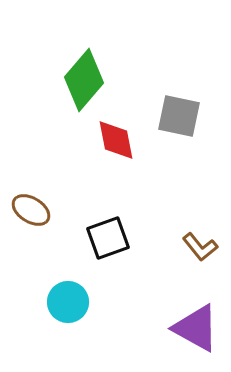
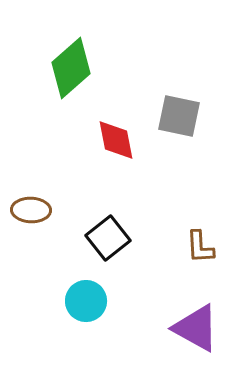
green diamond: moved 13 px left, 12 px up; rotated 8 degrees clockwise
brown ellipse: rotated 30 degrees counterclockwise
black square: rotated 18 degrees counterclockwise
brown L-shape: rotated 36 degrees clockwise
cyan circle: moved 18 px right, 1 px up
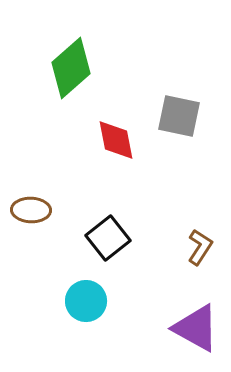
brown L-shape: rotated 144 degrees counterclockwise
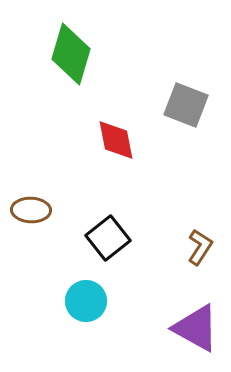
green diamond: moved 14 px up; rotated 32 degrees counterclockwise
gray square: moved 7 px right, 11 px up; rotated 9 degrees clockwise
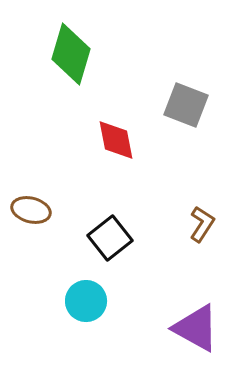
brown ellipse: rotated 12 degrees clockwise
black square: moved 2 px right
brown L-shape: moved 2 px right, 23 px up
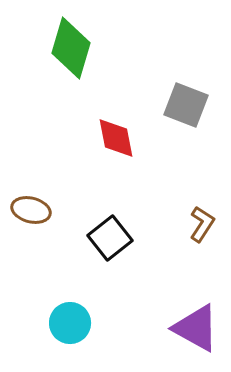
green diamond: moved 6 px up
red diamond: moved 2 px up
cyan circle: moved 16 px left, 22 px down
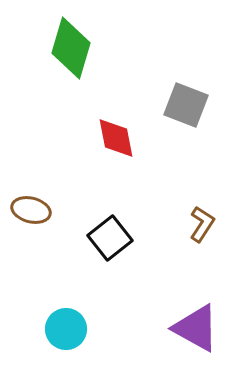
cyan circle: moved 4 px left, 6 px down
